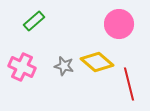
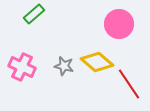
green rectangle: moved 7 px up
red line: rotated 20 degrees counterclockwise
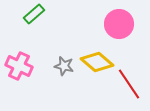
pink cross: moved 3 px left, 1 px up
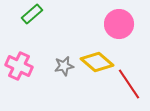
green rectangle: moved 2 px left
gray star: rotated 24 degrees counterclockwise
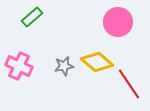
green rectangle: moved 3 px down
pink circle: moved 1 px left, 2 px up
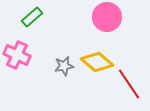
pink circle: moved 11 px left, 5 px up
pink cross: moved 2 px left, 11 px up
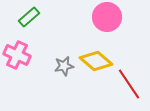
green rectangle: moved 3 px left
yellow diamond: moved 1 px left, 1 px up
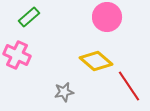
gray star: moved 26 px down
red line: moved 2 px down
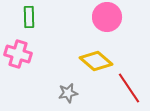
green rectangle: rotated 50 degrees counterclockwise
pink cross: moved 1 px right, 1 px up; rotated 8 degrees counterclockwise
red line: moved 2 px down
gray star: moved 4 px right, 1 px down
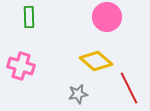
pink cross: moved 3 px right, 12 px down
red line: rotated 8 degrees clockwise
gray star: moved 10 px right, 1 px down
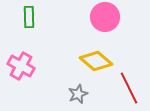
pink circle: moved 2 px left
pink cross: rotated 12 degrees clockwise
gray star: rotated 12 degrees counterclockwise
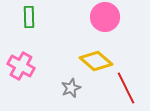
red line: moved 3 px left
gray star: moved 7 px left, 6 px up
